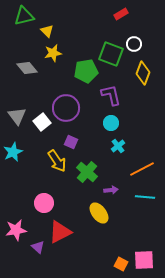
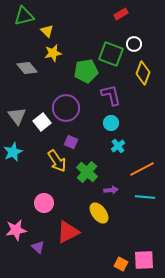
red triangle: moved 8 px right
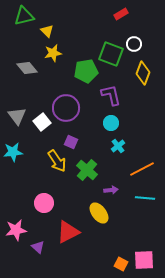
cyan star: rotated 18 degrees clockwise
green cross: moved 2 px up
cyan line: moved 1 px down
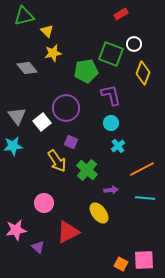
cyan star: moved 6 px up
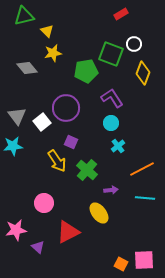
purple L-shape: moved 1 px right, 3 px down; rotated 20 degrees counterclockwise
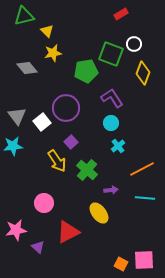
purple square: rotated 24 degrees clockwise
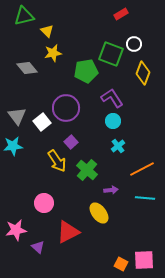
cyan circle: moved 2 px right, 2 px up
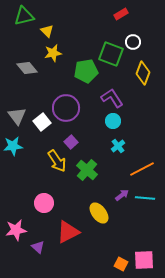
white circle: moved 1 px left, 2 px up
purple arrow: moved 11 px right, 5 px down; rotated 32 degrees counterclockwise
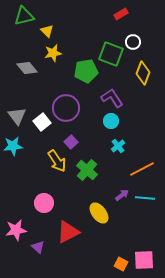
cyan circle: moved 2 px left
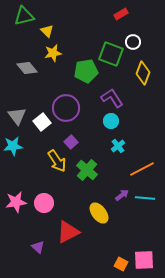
pink star: moved 28 px up
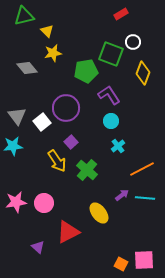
purple L-shape: moved 3 px left, 3 px up
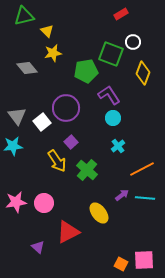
cyan circle: moved 2 px right, 3 px up
